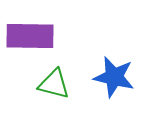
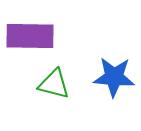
blue star: rotated 9 degrees counterclockwise
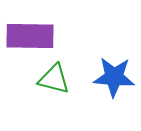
green triangle: moved 5 px up
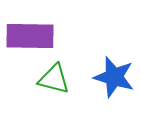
blue star: rotated 12 degrees clockwise
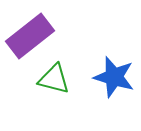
purple rectangle: rotated 39 degrees counterclockwise
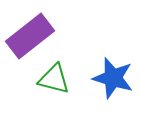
blue star: moved 1 px left, 1 px down
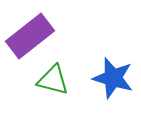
green triangle: moved 1 px left, 1 px down
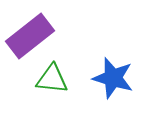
green triangle: moved 1 px left, 1 px up; rotated 8 degrees counterclockwise
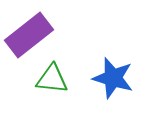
purple rectangle: moved 1 px left, 1 px up
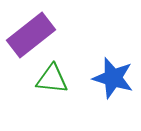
purple rectangle: moved 2 px right
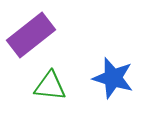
green triangle: moved 2 px left, 7 px down
